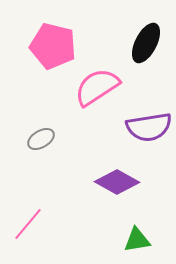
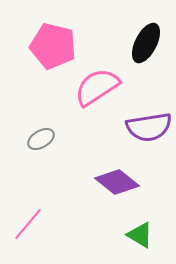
purple diamond: rotated 9 degrees clockwise
green triangle: moved 3 px right, 5 px up; rotated 40 degrees clockwise
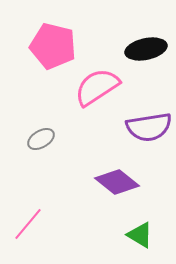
black ellipse: moved 6 px down; rotated 51 degrees clockwise
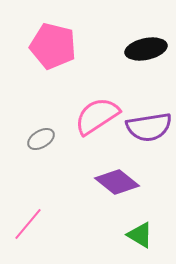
pink semicircle: moved 29 px down
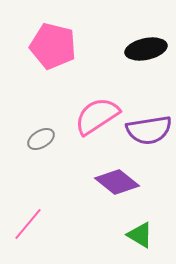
purple semicircle: moved 3 px down
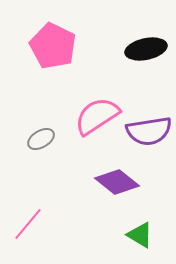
pink pentagon: rotated 12 degrees clockwise
purple semicircle: moved 1 px down
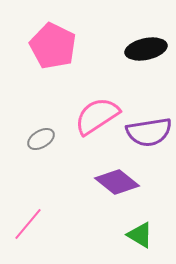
purple semicircle: moved 1 px down
